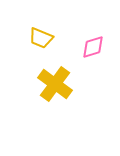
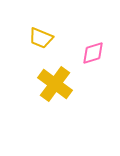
pink diamond: moved 6 px down
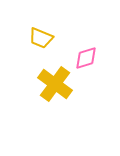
pink diamond: moved 7 px left, 5 px down
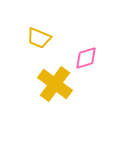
yellow trapezoid: moved 2 px left
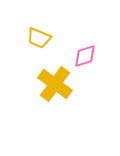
pink diamond: moved 1 px left, 2 px up
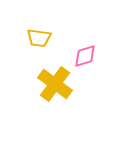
yellow trapezoid: rotated 15 degrees counterclockwise
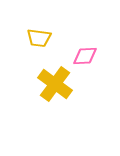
pink diamond: rotated 15 degrees clockwise
